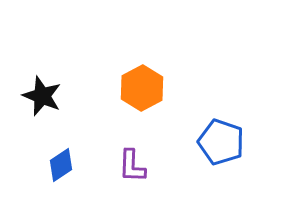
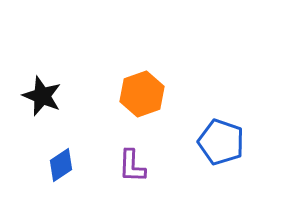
orange hexagon: moved 6 px down; rotated 9 degrees clockwise
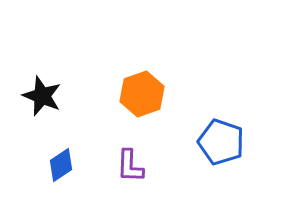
purple L-shape: moved 2 px left
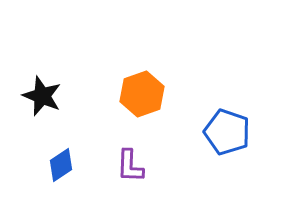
blue pentagon: moved 6 px right, 10 px up
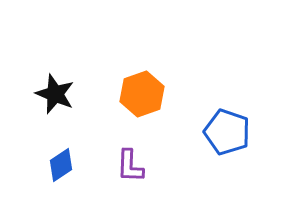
black star: moved 13 px right, 2 px up
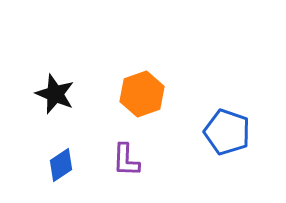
purple L-shape: moved 4 px left, 6 px up
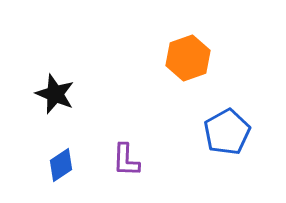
orange hexagon: moved 46 px right, 36 px up
blue pentagon: rotated 24 degrees clockwise
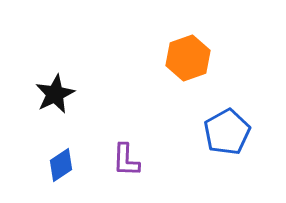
black star: rotated 24 degrees clockwise
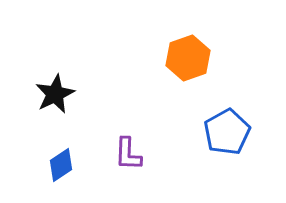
purple L-shape: moved 2 px right, 6 px up
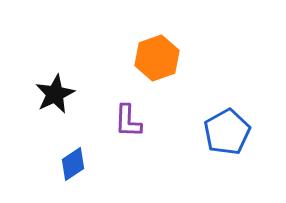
orange hexagon: moved 31 px left
purple L-shape: moved 33 px up
blue diamond: moved 12 px right, 1 px up
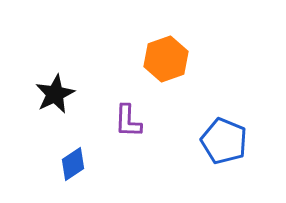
orange hexagon: moved 9 px right, 1 px down
blue pentagon: moved 3 px left, 9 px down; rotated 21 degrees counterclockwise
